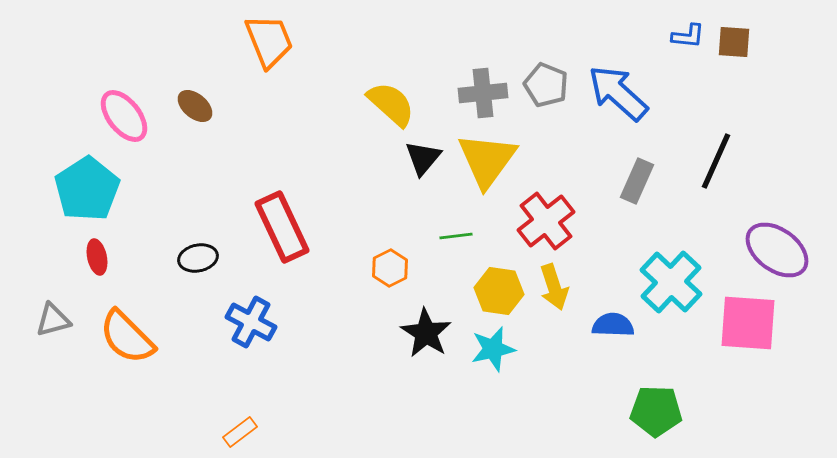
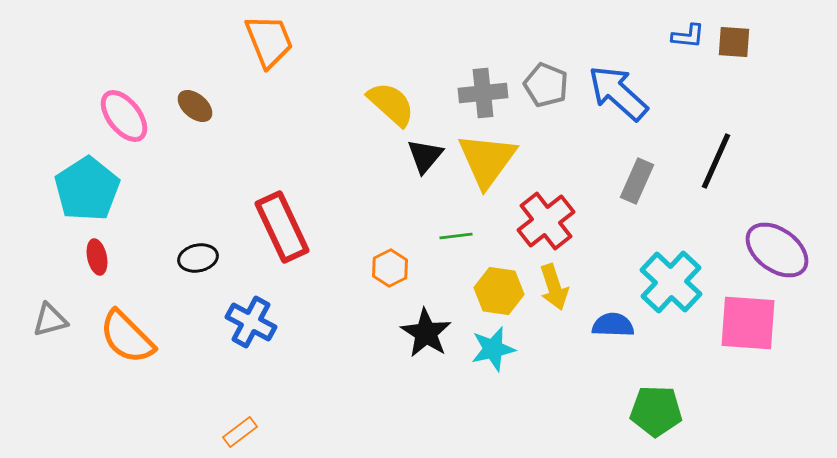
black triangle: moved 2 px right, 2 px up
gray triangle: moved 3 px left
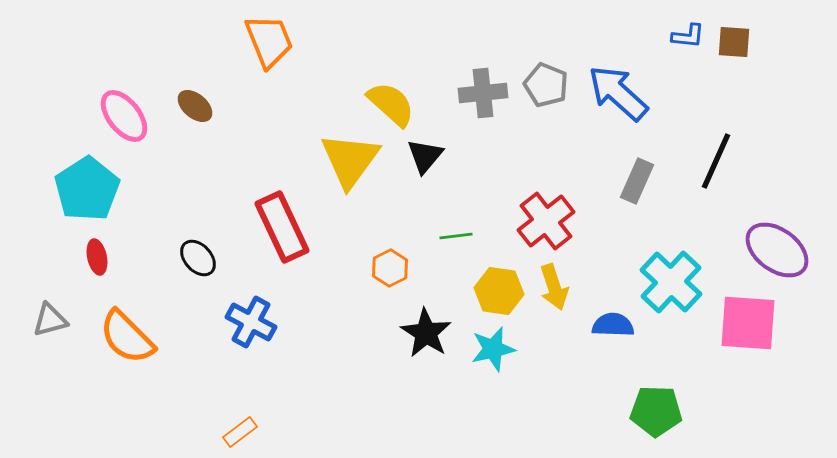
yellow triangle: moved 137 px left
black ellipse: rotated 60 degrees clockwise
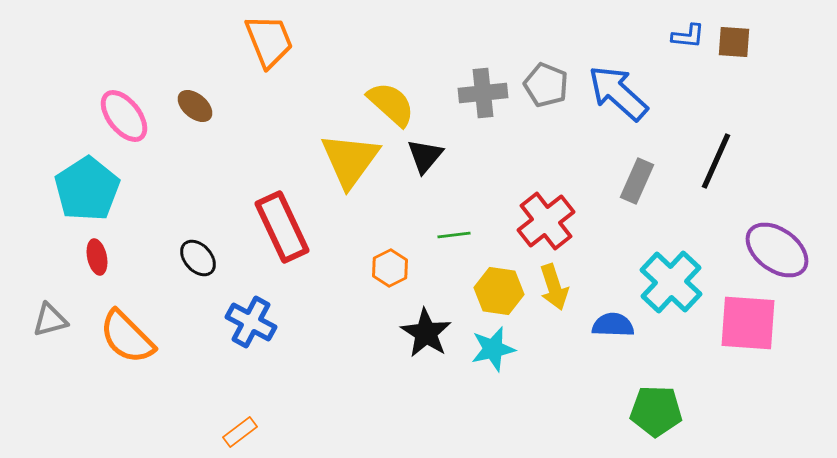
green line: moved 2 px left, 1 px up
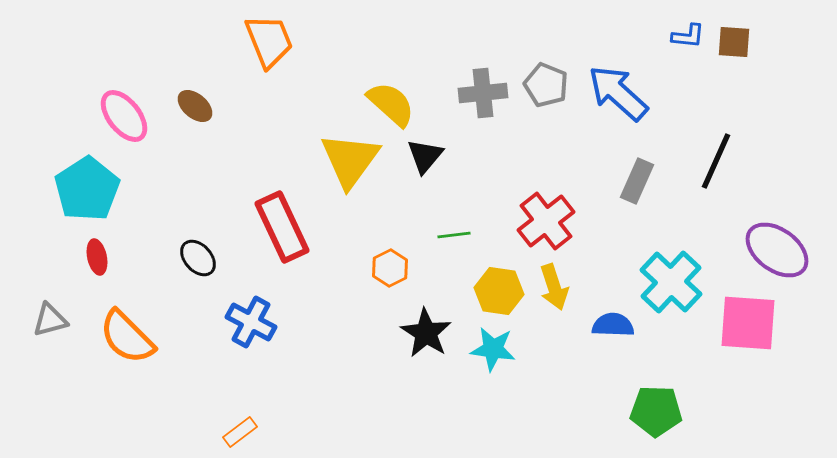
cyan star: rotated 21 degrees clockwise
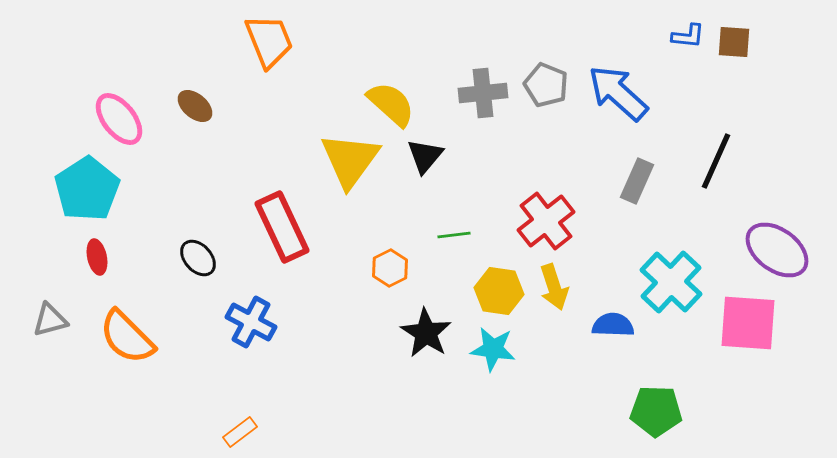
pink ellipse: moved 5 px left, 3 px down
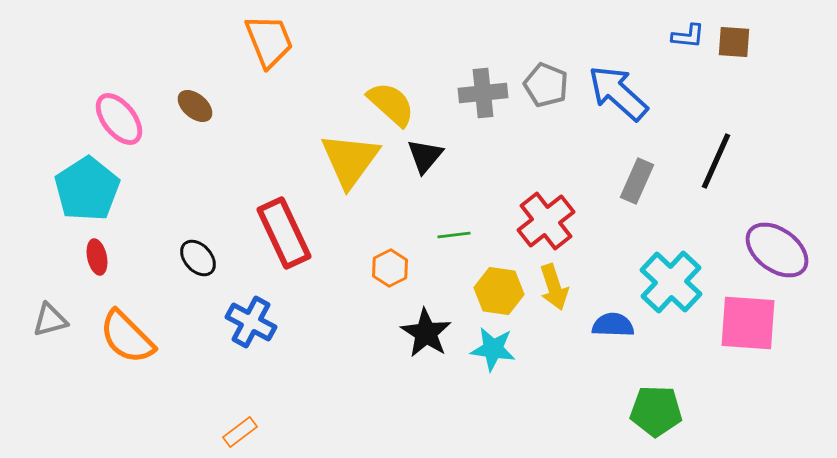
red rectangle: moved 2 px right, 6 px down
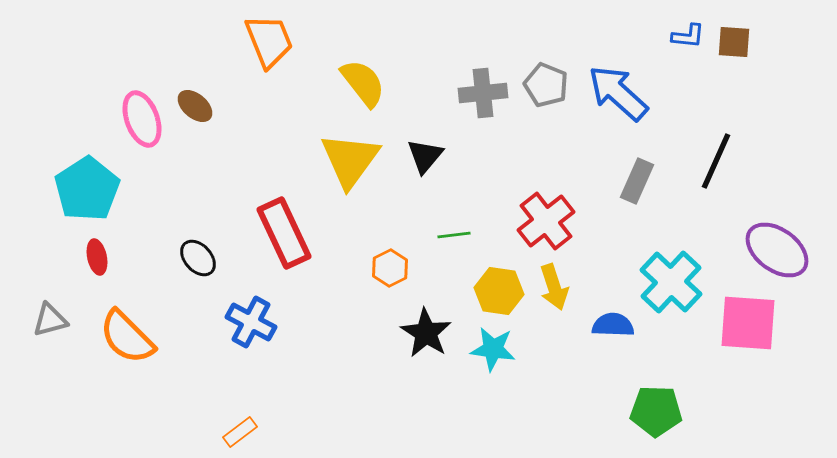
yellow semicircle: moved 28 px left, 21 px up; rotated 10 degrees clockwise
pink ellipse: moved 23 px right; rotated 18 degrees clockwise
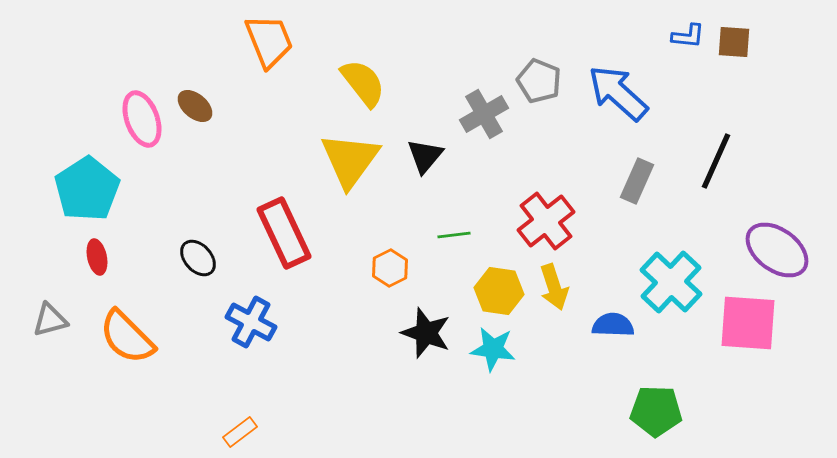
gray pentagon: moved 7 px left, 4 px up
gray cross: moved 1 px right, 21 px down; rotated 24 degrees counterclockwise
black star: rotated 12 degrees counterclockwise
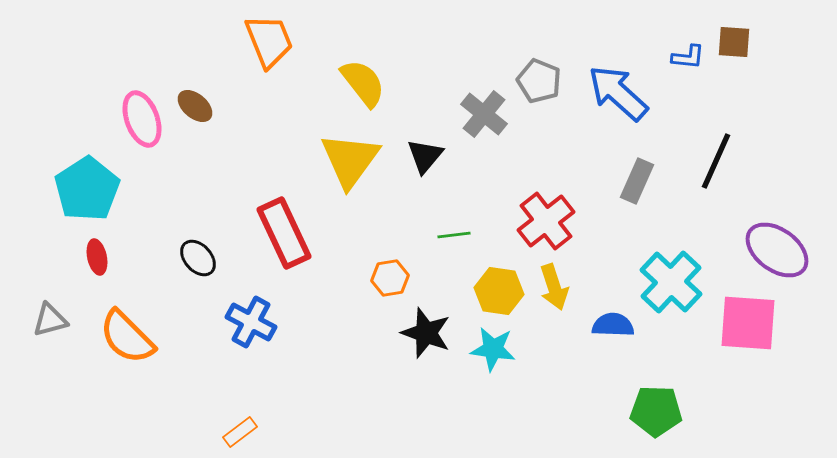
blue L-shape: moved 21 px down
gray cross: rotated 21 degrees counterclockwise
orange hexagon: moved 10 px down; rotated 18 degrees clockwise
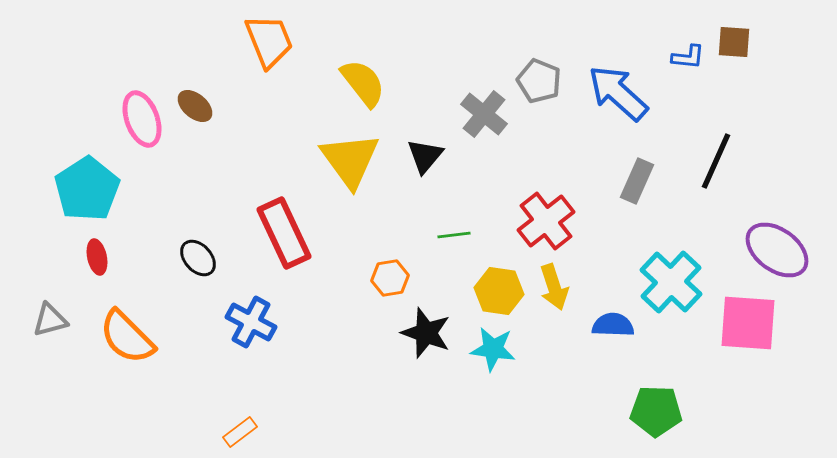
yellow triangle: rotated 12 degrees counterclockwise
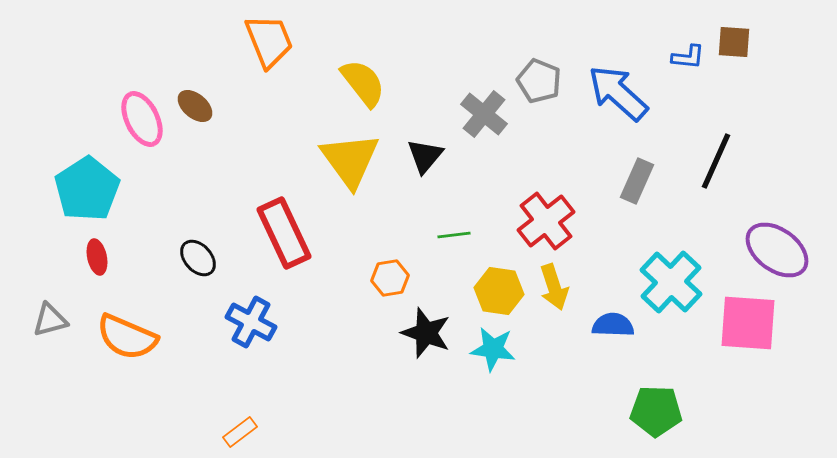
pink ellipse: rotated 6 degrees counterclockwise
orange semicircle: rotated 22 degrees counterclockwise
